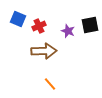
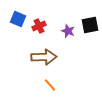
brown arrow: moved 6 px down
orange line: moved 1 px down
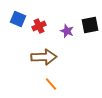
purple star: moved 1 px left
orange line: moved 1 px right, 1 px up
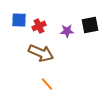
blue square: moved 1 px right, 1 px down; rotated 21 degrees counterclockwise
purple star: rotated 24 degrees counterclockwise
brown arrow: moved 3 px left, 4 px up; rotated 25 degrees clockwise
orange line: moved 4 px left
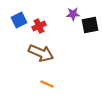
blue square: rotated 28 degrees counterclockwise
purple star: moved 6 px right, 17 px up
orange line: rotated 24 degrees counterclockwise
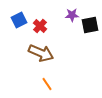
purple star: moved 1 px left, 1 px down
red cross: moved 1 px right; rotated 24 degrees counterclockwise
orange line: rotated 32 degrees clockwise
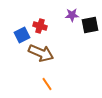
blue square: moved 3 px right, 15 px down
red cross: rotated 24 degrees counterclockwise
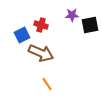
red cross: moved 1 px right, 1 px up
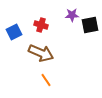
blue square: moved 8 px left, 3 px up
orange line: moved 1 px left, 4 px up
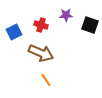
purple star: moved 6 px left
black square: rotated 30 degrees clockwise
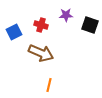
orange line: moved 3 px right, 5 px down; rotated 48 degrees clockwise
